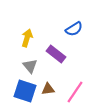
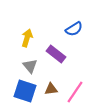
brown triangle: moved 3 px right
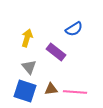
purple rectangle: moved 2 px up
gray triangle: moved 1 px left, 1 px down
pink line: rotated 60 degrees clockwise
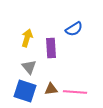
purple rectangle: moved 5 px left, 4 px up; rotated 48 degrees clockwise
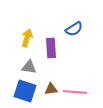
gray triangle: rotated 42 degrees counterclockwise
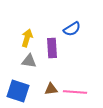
blue semicircle: moved 2 px left
purple rectangle: moved 1 px right
gray triangle: moved 6 px up
blue square: moved 7 px left
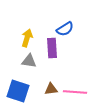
blue semicircle: moved 7 px left
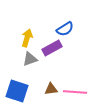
purple rectangle: rotated 66 degrees clockwise
gray triangle: moved 1 px right, 2 px up; rotated 28 degrees counterclockwise
blue square: moved 1 px left
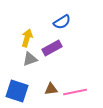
blue semicircle: moved 3 px left, 7 px up
pink line: rotated 15 degrees counterclockwise
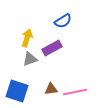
blue semicircle: moved 1 px right, 1 px up
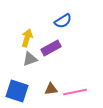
purple rectangle: moved 1 px left
